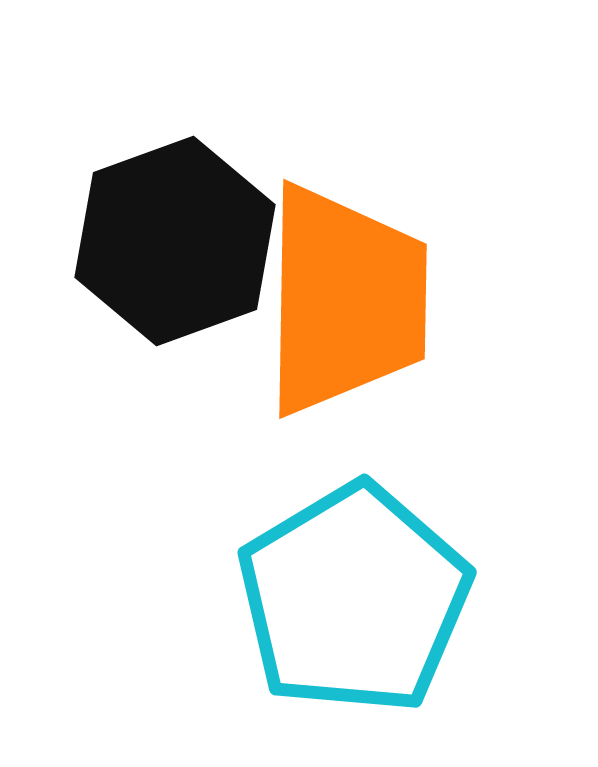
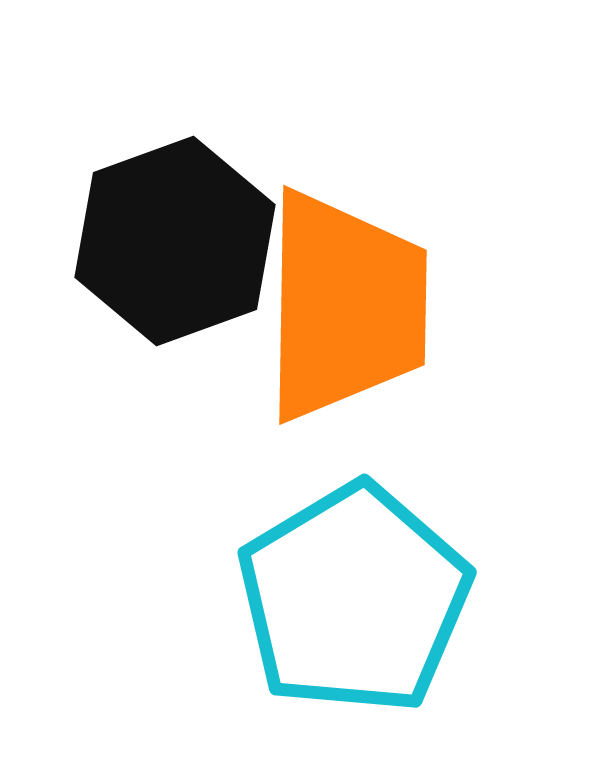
orange trapezoid: moved 6 px down
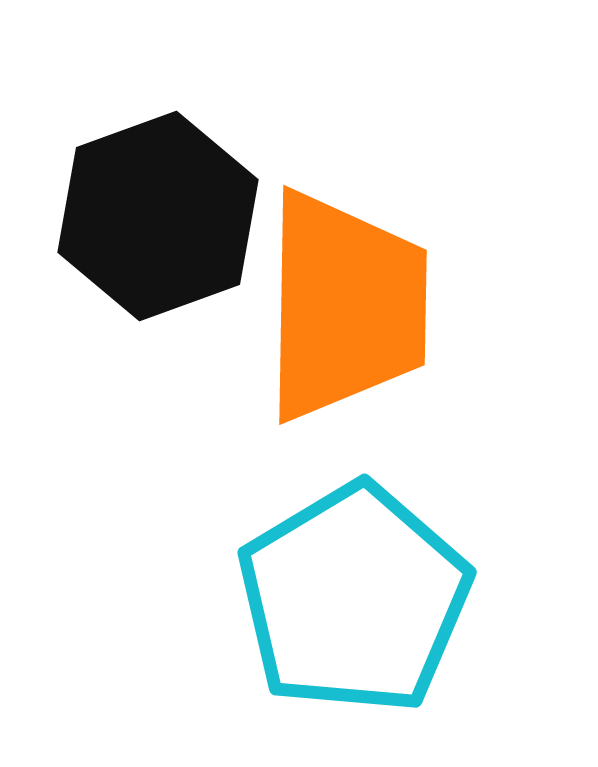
black hexagon: moved 17 px left, 25 px up
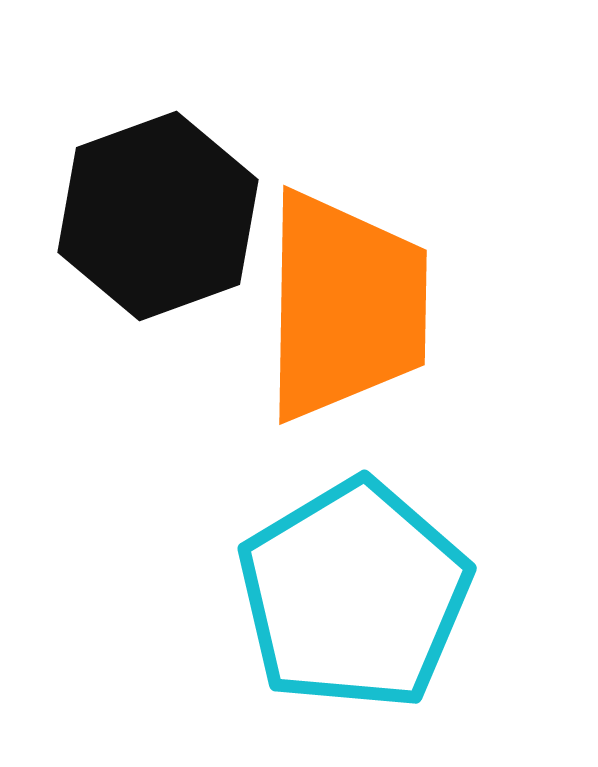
cyan pentagon: moved 4 px up
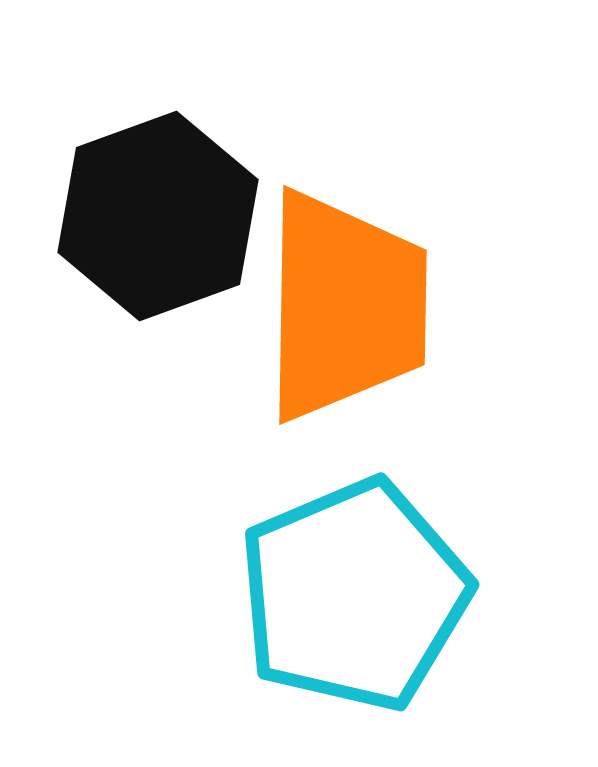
cyan pentagon: rotated 8 degrees clockwise
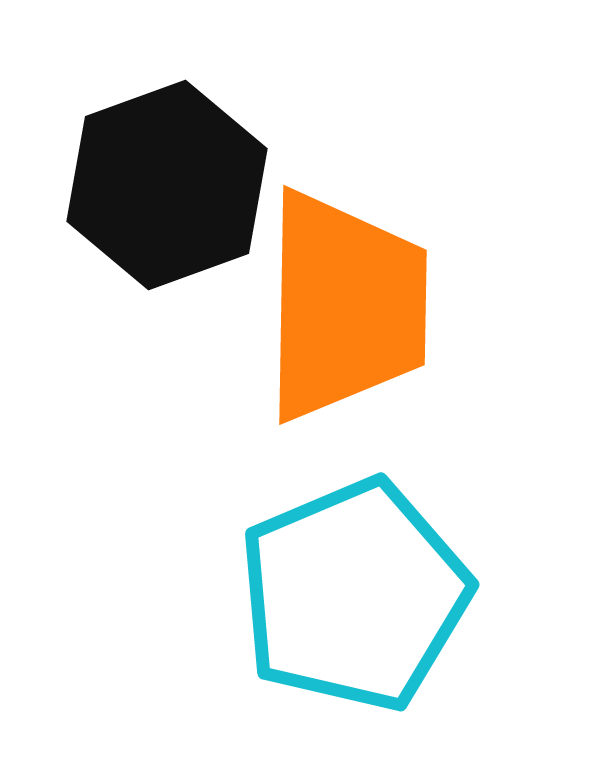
black hexagon: moved 9 px right, 31 px up
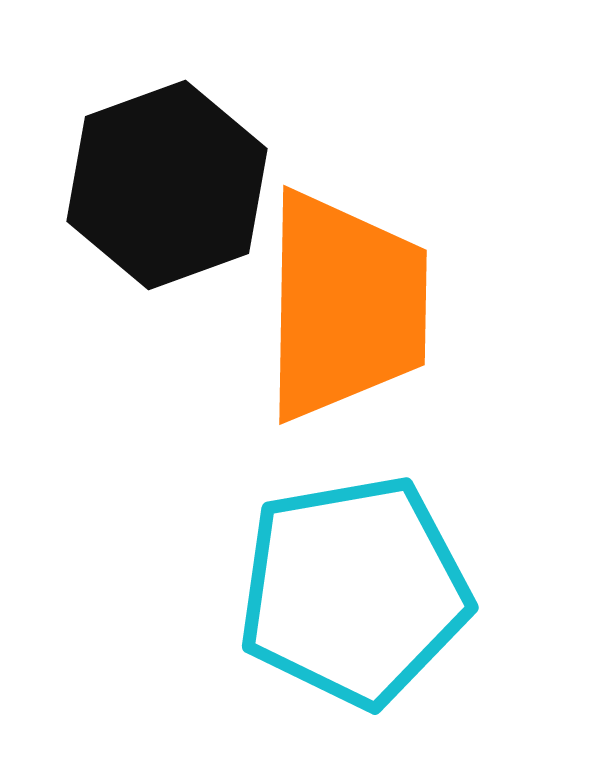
cyan pentagon: moved 4 px up; rotated 13 degrees clockwise
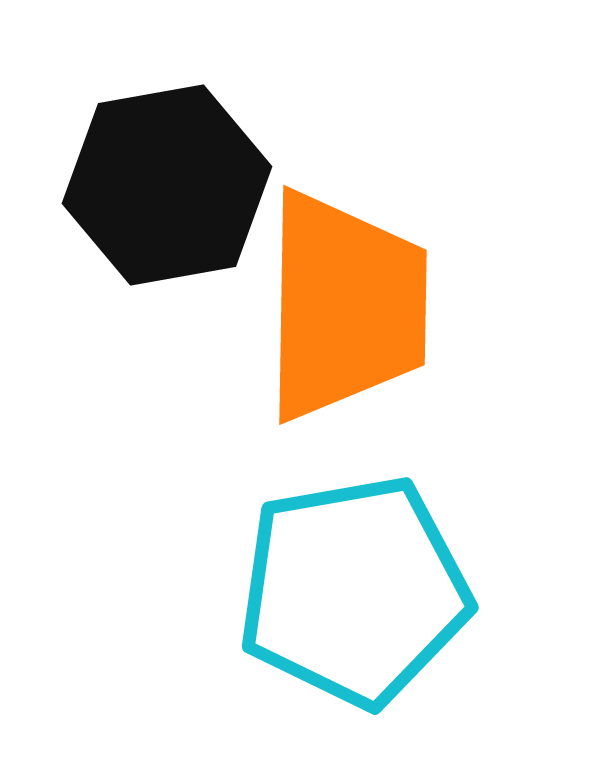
black hexagon: rotated 10 degrees clockwise
